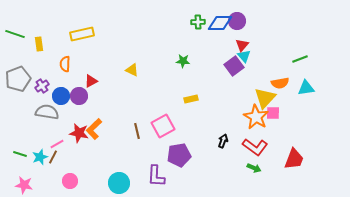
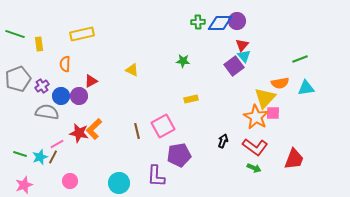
pink star at (24, 185): rotated 30 degrees counterclockwise
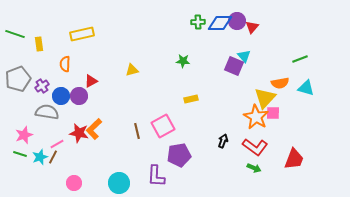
red triangle at (242, 45): moved 10 px right, 18 px up
purple square at (234, 66): rotated 30 degrees counterclockwise
yellow triangle at (132, 70): rotated 40 degrees counterclockwise
cyan triangle at (306, 88): rotated 24 degrees clockwise
pink circle at (70, 181): moved 4 px right, 2 px down
pink star at (24, 185): moved 50 px up
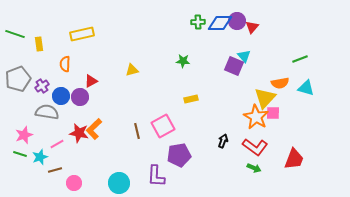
purple circle at (79, 96): moved 1 px right, 1 px down
brown line at (53, 157): moved 2 px right, 13 px down; rotated 48 degrees clockwise
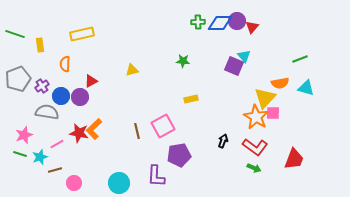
yellow rectangle at (39, 44): moved 1 px right, 1 px down
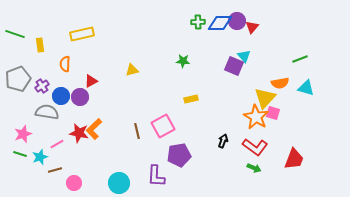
pink square at (273, 113): rotated 16 degrees clockwise
pink star at (24, 135): moved 1 px left, 1 px up
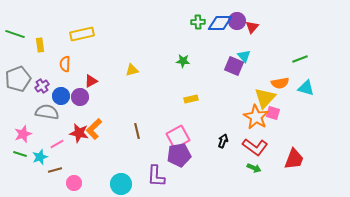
pink square at (163, 126): moved 15 px right, 11 px down
cyan circle at (119, 183): moved 2 px right, 1 px down
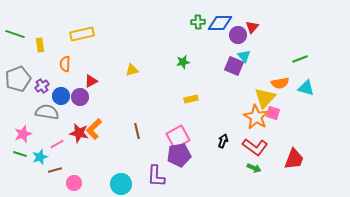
purple circle at (237, 21): moved 1 px right, 14 px down
green star at (183, 61): moved 1 px down; rotated 16 degrees counterclockwise
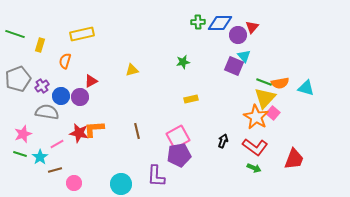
yellow rectangle at (40, 45): rotated 24 degrees clockwise
green line at (300, 59): moved 36 px left, 23 px down; rotated 42 degrees clockwise
orange semicircle at (65, 64): moved 3 px up; rotated 14 degrees clockwise
pink square at (273, 113): rotated 24 degrees clockwise
orange L-shape at (94, 129): rotated 40 degrees clockwise
cyan star at (40, 157): rotated 14 degrees counterclockwise
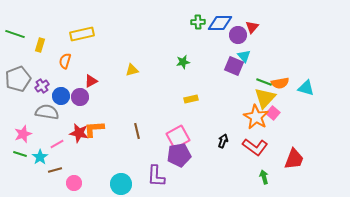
green arrow at (254, 168): moved 10 px right, 9 px down; rotated 128 degrees counterclockwise
